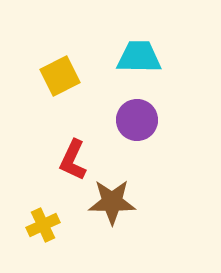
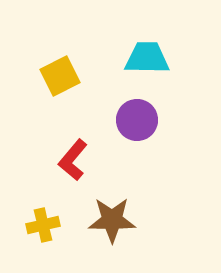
cyan trapezoid: moved 8 px right, 1 px down
red L-shape: rotated 15 degrees clockwise
brown star: moved 18 px down
yellow cross: rotated 12 degrees clockwise
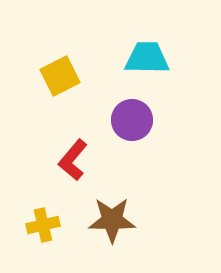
purple circle: moved 5 px left
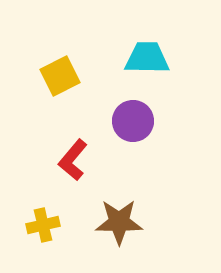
purple circle: moved 1 px right, 1 px down
brown star: moved 7 px right, 2 px down
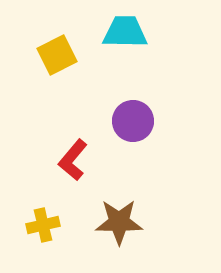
cyan trapezoid: moved 22 px left, 26 px up
yellow square: moved 3 px left, 21 px up
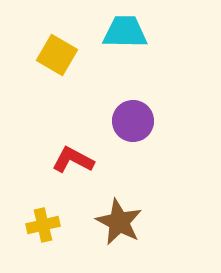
yellow square: rotated 33 degrees counterclockwise
red L-shape: rotated 78 degrees clockwise
brown star: rotated 27 degrees clockwise
